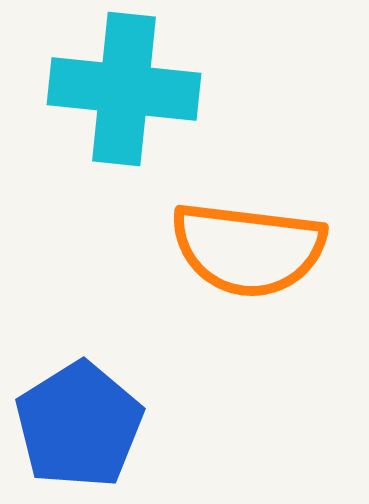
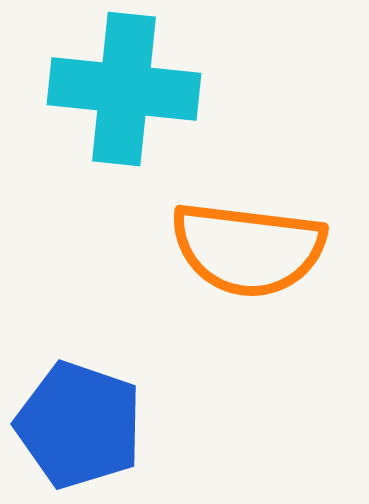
blue pentagon: rotated 21 degrees counterclockwise
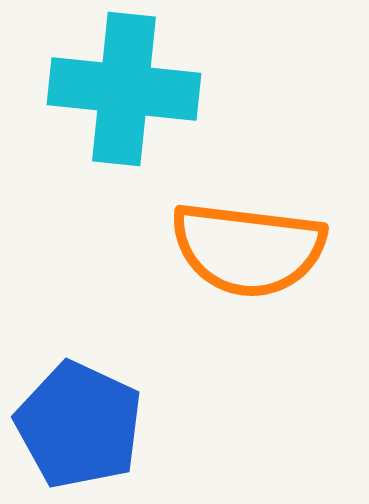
blue pentagon: rotated 6 degrees clockwise
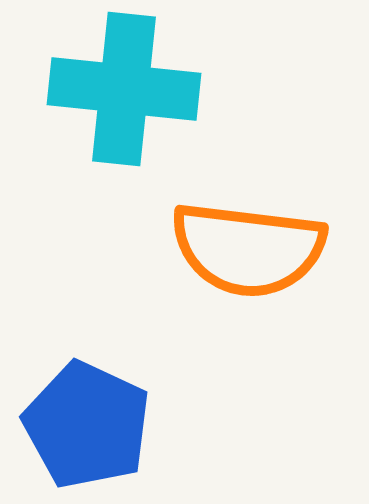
blue pentagon: moved 8 px right
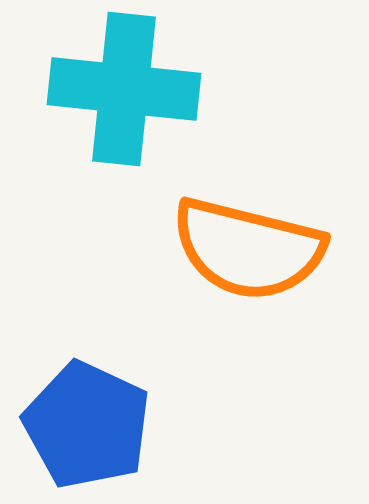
orange semicircle: rotated 7 degrees clockwise
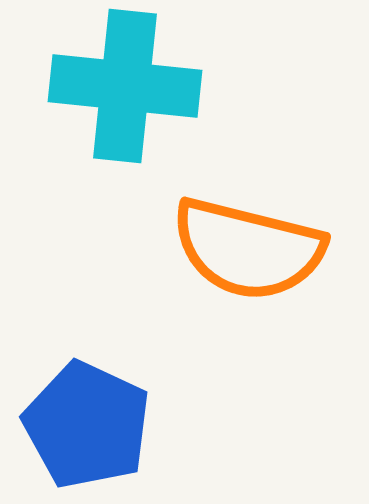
cyan cross: moved 1 px right, 3 px up
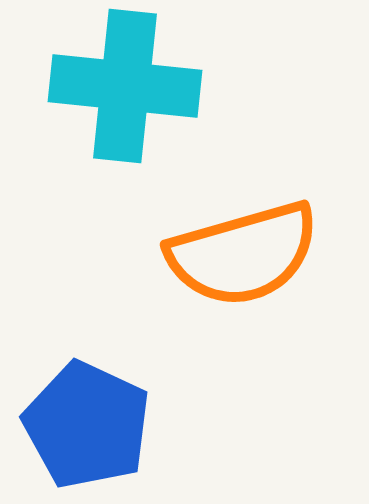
orange semicircle: moved 5 px left, 5 px down; rotated 30 degrees counterclockwise
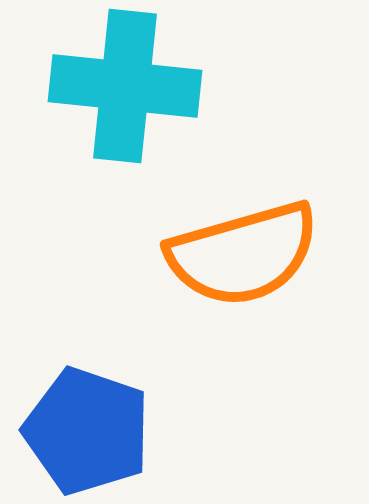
blue pentagon: moved 6 px down; rotated 6 degrees counterclockwise
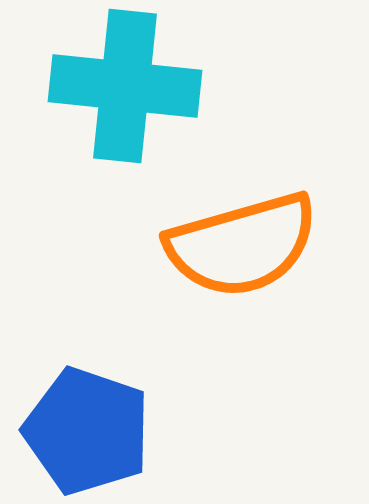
orange semicircle: moved 1 px left, 9 px up
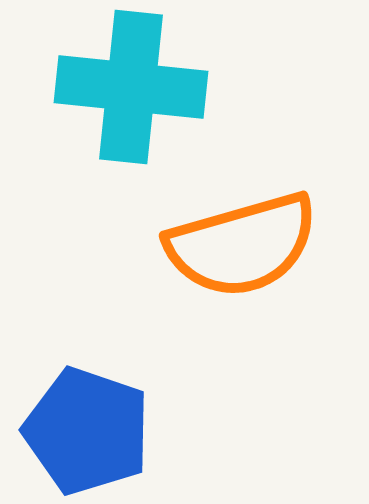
cyan cross: moved 6 px right, 1 px down
